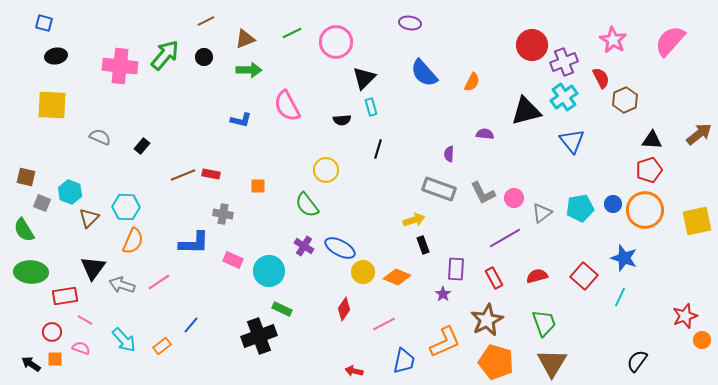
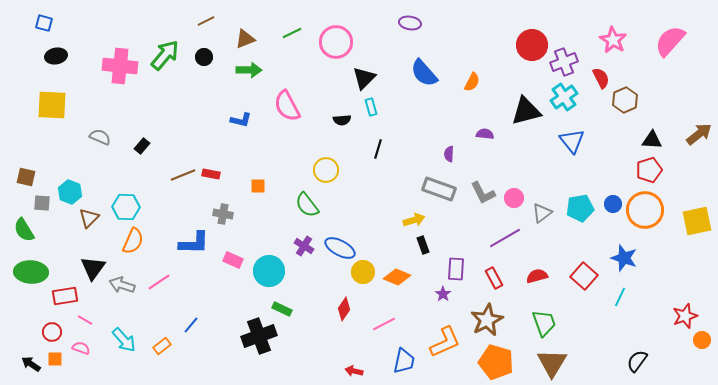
gray square at (42, 203): rotated 18 degrees counterclockwise
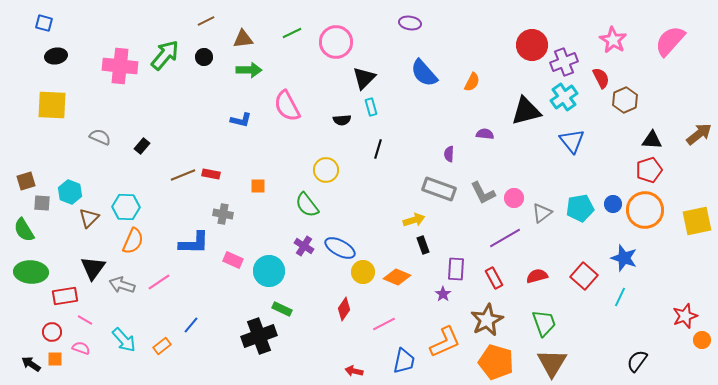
brown triangle at (245, 39): moved 2 px left; rotated 15 degrees clockwise
brown square at (26, 177): moved 4 px down; rotated 30 degrees counterclockwise
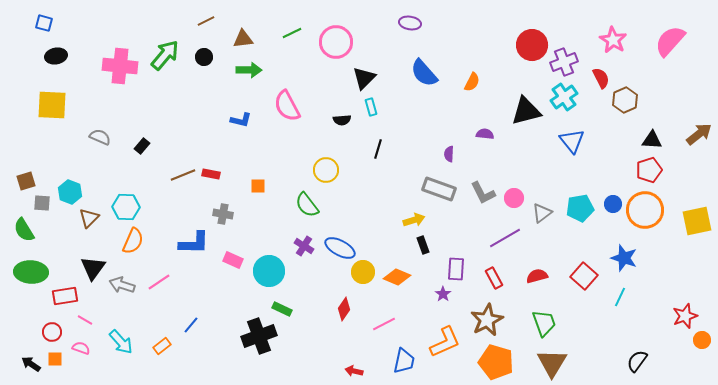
cyan arrow at (124, 340): moved 3 px left, 2 px down
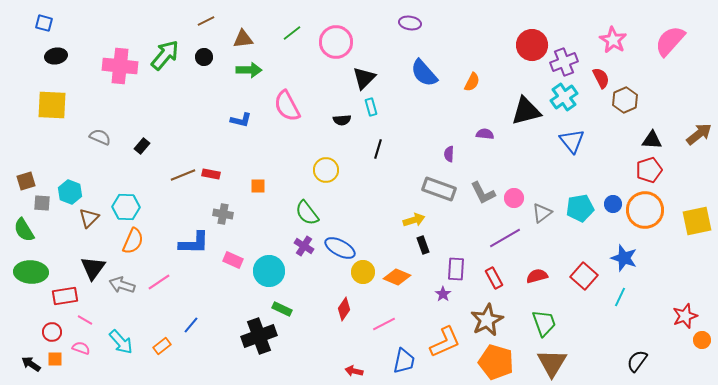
green line at (292, 33): rotated 12 degrees counterclockwise
green semicircle at (307, 205): moved 8 px down
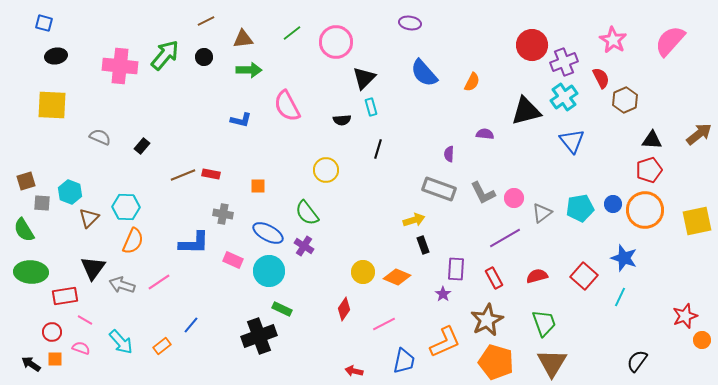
blue ellipse at (340, 248): moved 72 px left, 15 px up
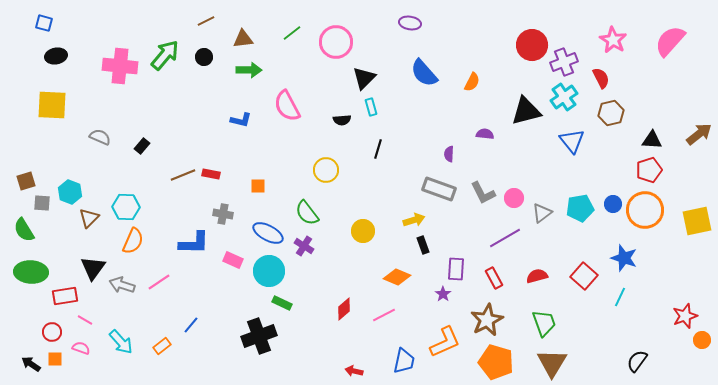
brown hexagon at (625, 100): moved 14 px left, 13 px down; rotated 10 degrees clockwise
yellow circle at (363, 272): moved 41 px up
green rectangle at (282, 309): moved 6 px up
red diamond at (344, 309): rotated 15 degrees clockwise
pink line at (384, 324): moved 9 px up
